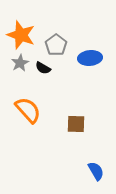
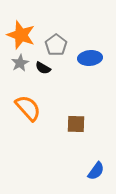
orange semicircle: moved 2 px up
blue semicircle: rotated 66 degrees clockwise
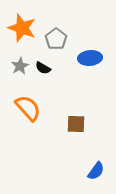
orange star: moved 1 px right, 7 px up
gray pentagon: moved 6 px up
gray star: moved 3 px down
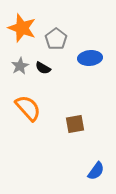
brown square: moved 1 px left; rotated 12 degrees counterclockwise
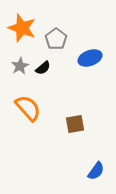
blue ellipse: rotated 15 degrees counterclockwise
black semicircle: rotated 70 degrees counterclockwise
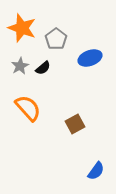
brown square: rotated 18 degrees counterclockwise
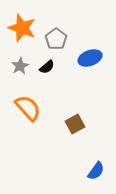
black semicircle: moved 4 px right, 1 px up
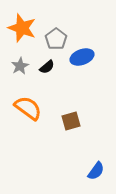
blue ellipse: moved 8 px left, 1 px up
orange semicircle: rotated 12 degrees counterclockwise
brown square: moved 4 px left, 3 px up; rotated 12 degrees clockwise
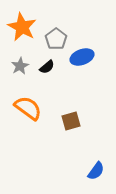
orange star: moved 1 px up; rotated 8 degrees clockwise
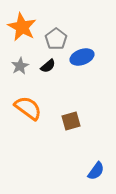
black semicircle: moved 1 px right, 1 px up
